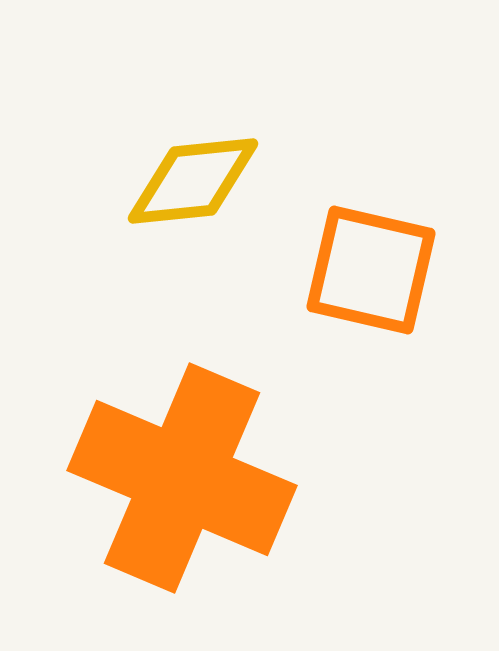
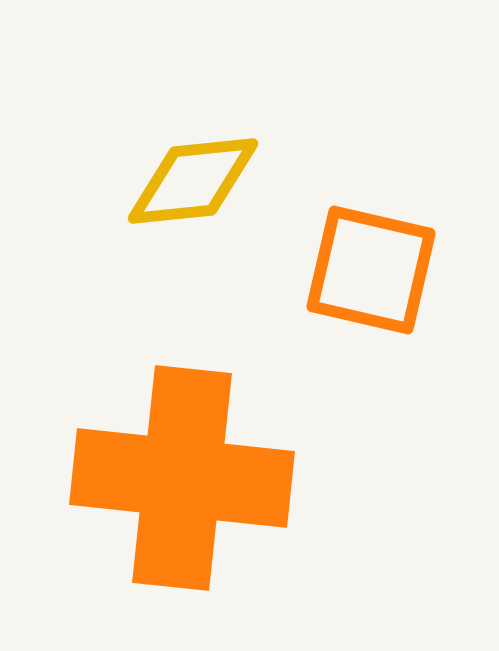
orange cross: rotated 17 degrees counterclockwise
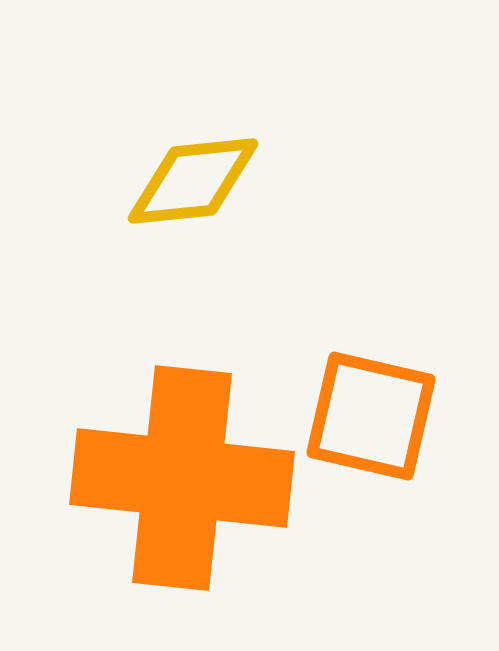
orange square: moved 146 px down
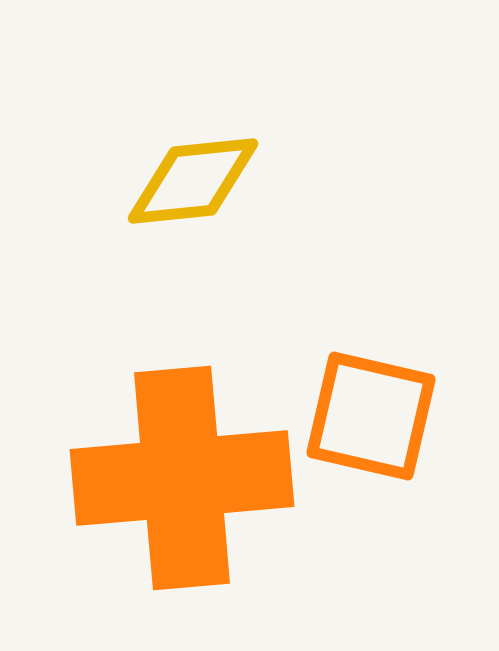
orange cross: rotated 11 degrees counterclockwise
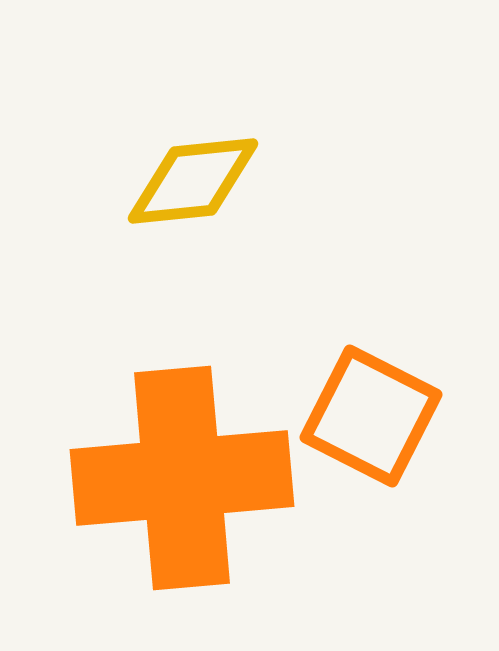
orange square: rotated 14 degrees clockwise
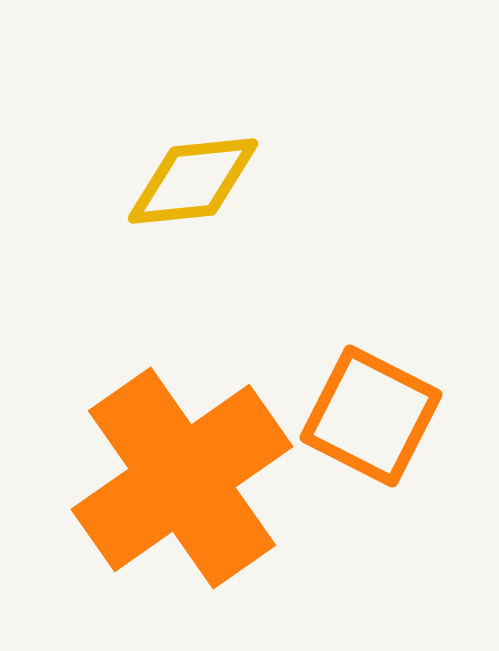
orange cross: rotated 30 degrees counterclockwise
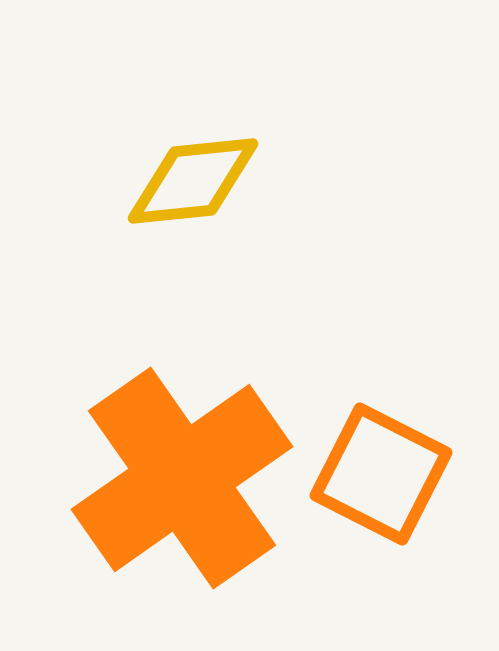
orange square: moved 10 px right, 58 px down
